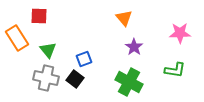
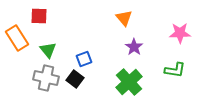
green cross: rotated 20 degrees clockwise
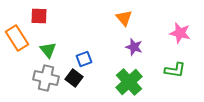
pink star: rotated 15 degrees clockwise
purple star: rotated 18 degrees counterclockwise
black square: moved 1 px left, 1 px up
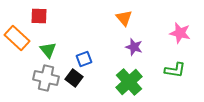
orange rectangle: rotated 15 degrees counterclockwise
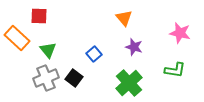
blue square: moved 10 px right, 5 px up; rotated 21 degrees counterclockwise
gray cross: rotated 35 degrees counterclockwise
green cross: moved 1 px down
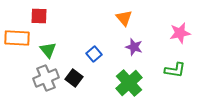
pink star: rotated 25 degrees counterclockwise
orange rectangle: rotated 40 degrees counterclockwise
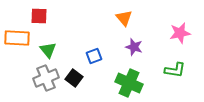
blue square: moved 2 px down; rotated 21 degrees clockwise
green cross: rotated 24 degrees counterclockwise
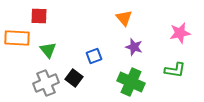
gray cross: moved 5 px down
green cross: moved 2 px right, 1 px up
